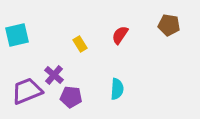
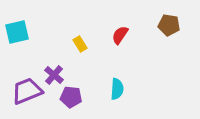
cyan square: moved 3 px up
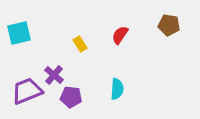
cyan square: moved 2 px right, 1 px down
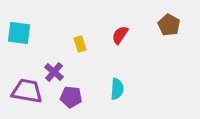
brown pentagon: rotated 20 degrees clockwise
cyan square: rotated 20 degrees clockwise
yellow rectangle: rotated 14 degrees clockwise
purple cross: moved 3 px up
purple trapezoid: rotated 32 degrees clockwise
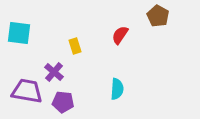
brown pentagon: moved 11 px left, 9 px up
yellow rectangle: moved 5 px left, 2 px down
purple pentagon: moved 8 px left, 5 px down
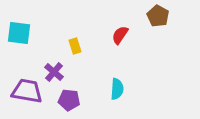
purple pentagon: moved 6 px right, 2 px up
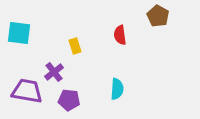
red semicircle: rotated 42 degrees counterclockwise
purple cross: rotated 12 degrees clockwise
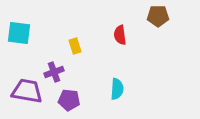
brown pentagon: rotated 30 degrees counterclockwise
purple cross: rotated 18 degrees clockwise
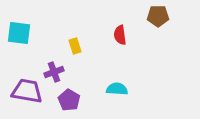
cyan semicircle: rotated 90 degrees counterclockwise
purple pentagon: rotated 25 degrees clockwise
